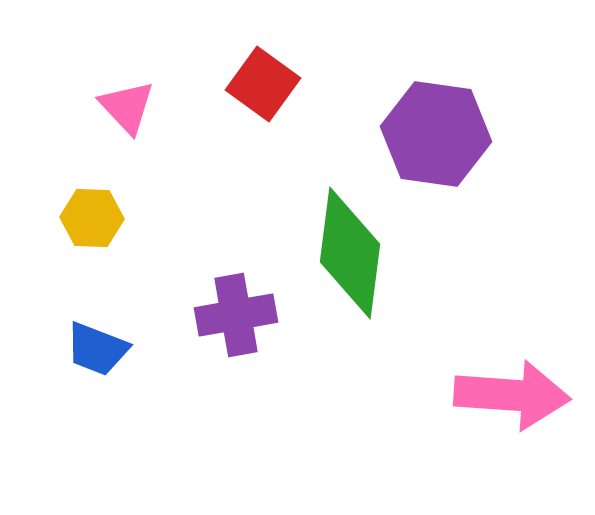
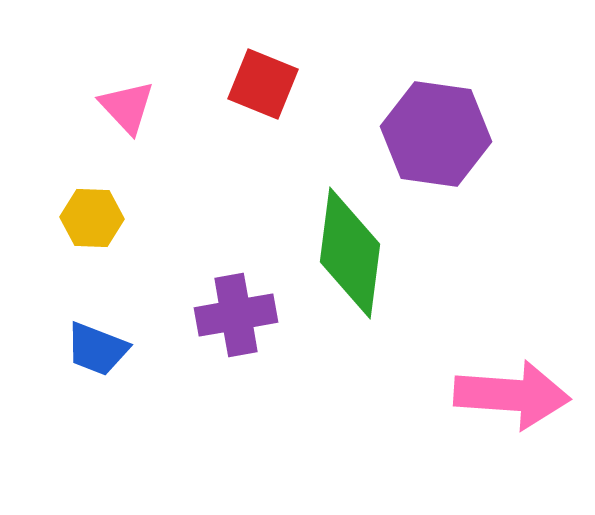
red square: rotated 14 degrees counterclockwise
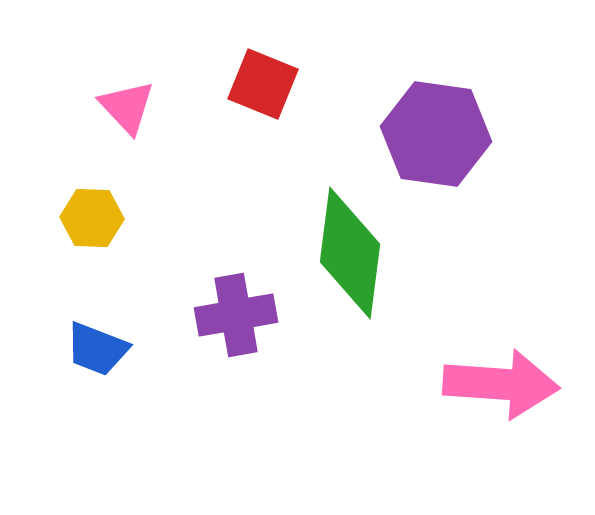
pink arrow: moved 11 px left, 11 px up
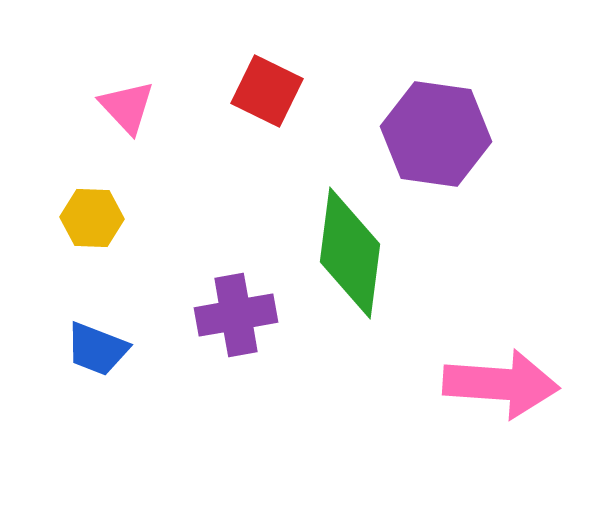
red square: moved 4 px right, 7 px down; rotated 4 degrees clockwise
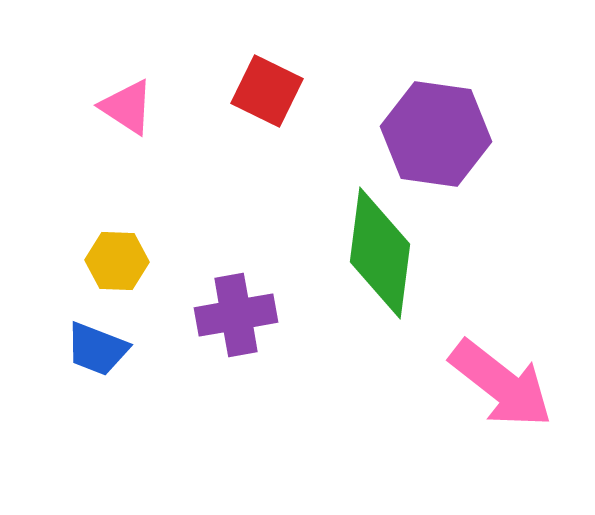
pink triangle: rotated 14 degrees counterclockwise
yellow hexagon: moved 25 px right, 43 px down
green diamond: moved 30 px right
pink arrow: rotated 34 degrees clockwise
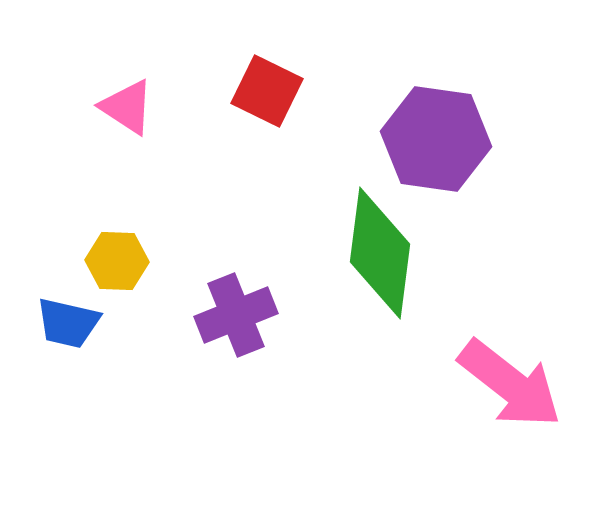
purple hexagon: moved 5 px down
purple cross: rotated 12 degrees counterclockwise
blue trapezoid: moved 29 px left, 26 px up; rotated 8 degrees counterclockwise
pink arrow: moved 9 px right
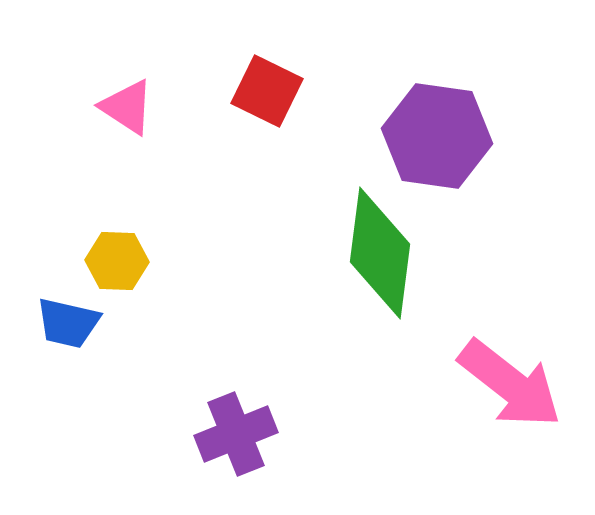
purple hexagon: moved 1 px right, 3 px up
purple cross: moved 119 px down
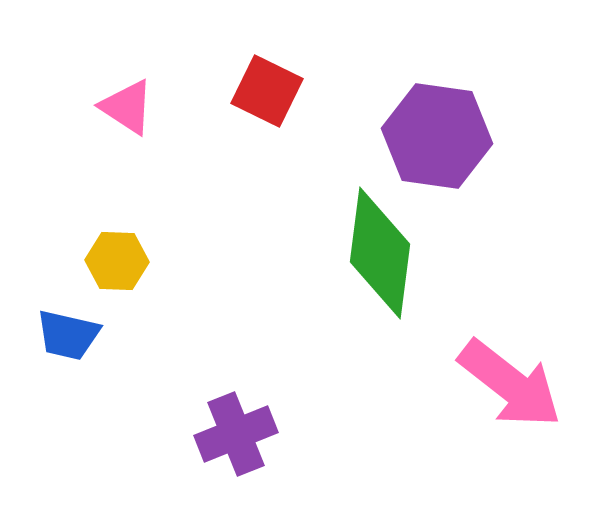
blue trapezoid: moved 12 px down
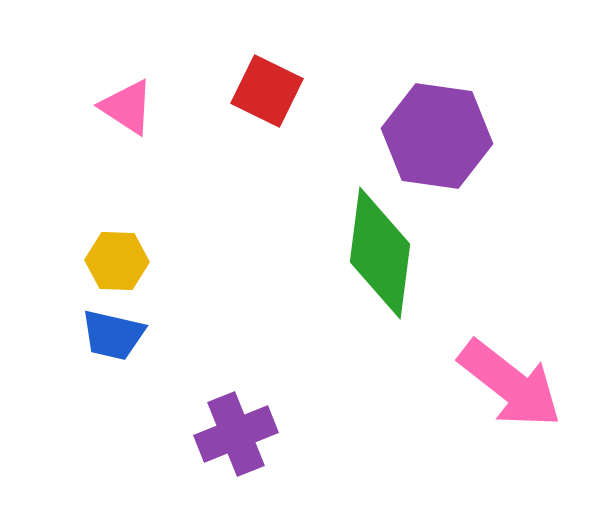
blue trapezoid: moved 45 px right
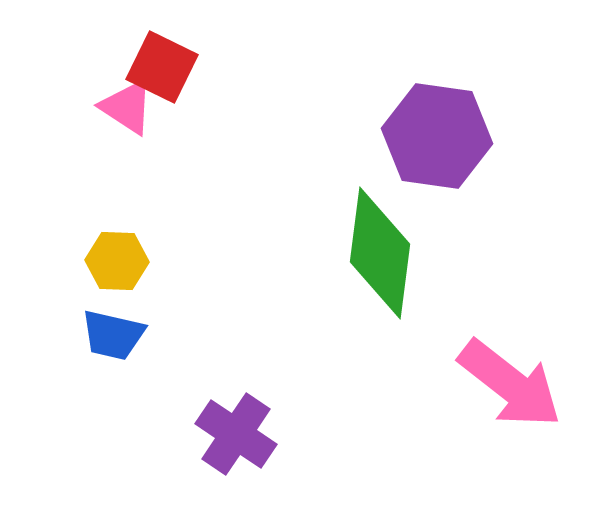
red square: moved 105 px left, 24 px up
purple cross: rotated 34 degrees counterclockwise
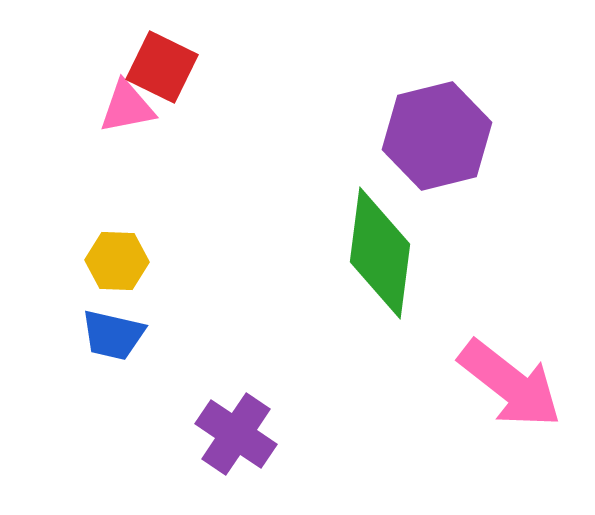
pink triangle: rotated 44 degrees counterclockwise
purple hexagon: rotated 22 degrees counterclockwise
